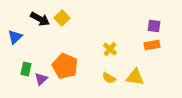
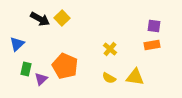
blue triangle: moved 2 px right, 7 px down
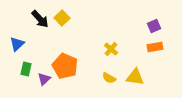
black arrow: rotated 18 degrees clockwise
purple square: rotated 32 degrees counterclockwise
orange rectangle: moved 3 px right, 2 px down
yellow cross: moved 1 px right
purple triangle: moved 3 px right
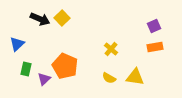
black arrow: rotated 24 degrees counterclockwise
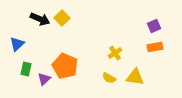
yellow cross: moved 4 px right, 4 px down; rotated 16 degrees clockwise
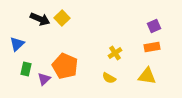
orange rectangle: moved 3 px left
yellow triangle: moved 12 px right, 1 px up
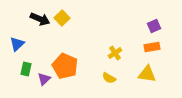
yellow triangle: moved 2 px up
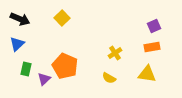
black arrow: moved 20 px left
